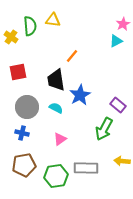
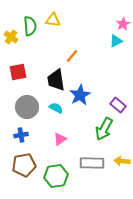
blue cross: moved 1 px left, 2 px down; rotated 24 degrees counterclockwise
gray rectangle: moved 6 px right, 5 px up
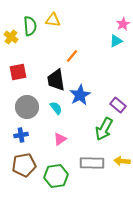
cyan semicircle: rotated 24 degrees clockwise
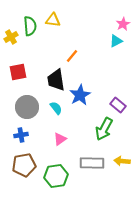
yellow cross: rotated 24 degrees clockwise
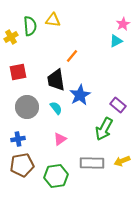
blue cross: moved 3 px left, 4 px down
yellow arrow: rotated 28 degrees counterclockwise
brown pentagon: moved 2 px left
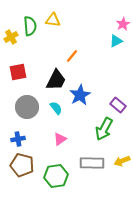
black trapezoid: rotated 145 degrees counterclockwise
brown pentagon: rotated 25 degrees clockwise
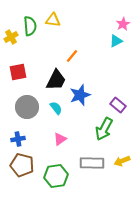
blue star: rotated 10 degrees clockwise
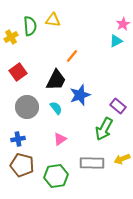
red square: rotated 24 degrees counterclockwise
purple rectangle: moved 1 px down
yellow arrow: moved 2 px up
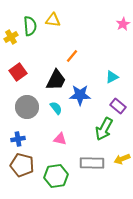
cyan triangle: moved 4 px left, 36 px down
blue star: rotated 20 degrees clockwise
pink triangle: rotated 48 degrees clockwise
